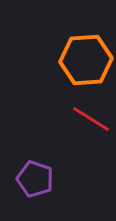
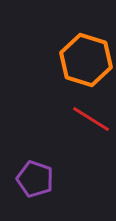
orange hexagon: rotated 21 degrees clockwise
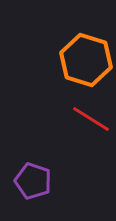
purple pentagon: moved 2 px left, 2 px down
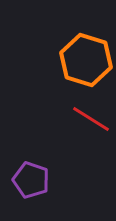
purple pentagon: moved 2 px left, 1 px up
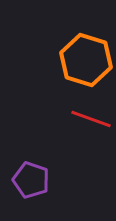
red line: rotated 12 degrees counterclockwise
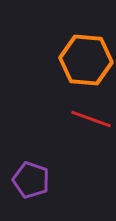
orange hexagon: rotated 12 degrees counterclockwise
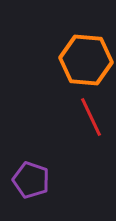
red line: moved 2 px up; rotated 45 degrees clockwise
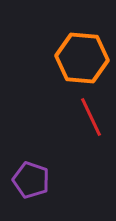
orange hexagon: moved 4 px left, 2 px up
